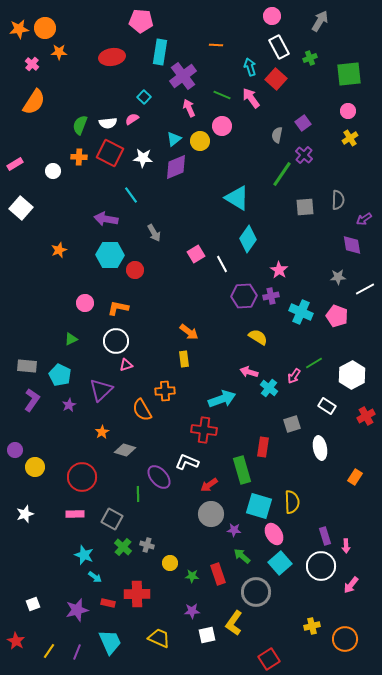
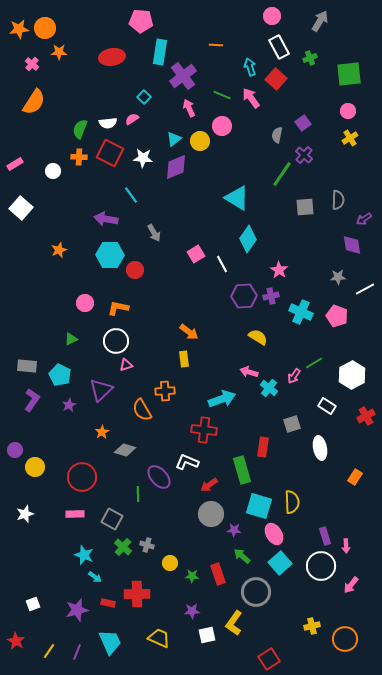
green semicircle at (80, 125): moved 4 px down
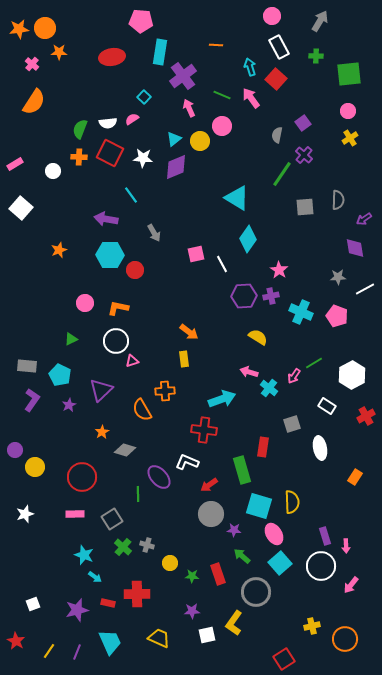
green cross at (310, 58): moved 6 px right, 2 px up; rotated 24 degrees clockwise
purple diamond at (352, 245): moved 3 px right, 3 px down
pink square at (196, 254): rotated 18 degrees clockwise
pink triangle at (126, 365): moved 6 px right, 4 px up
gray square at (112, 519): rotated 30 degrees clockwise
red square at (269, 659): moved 15 px right
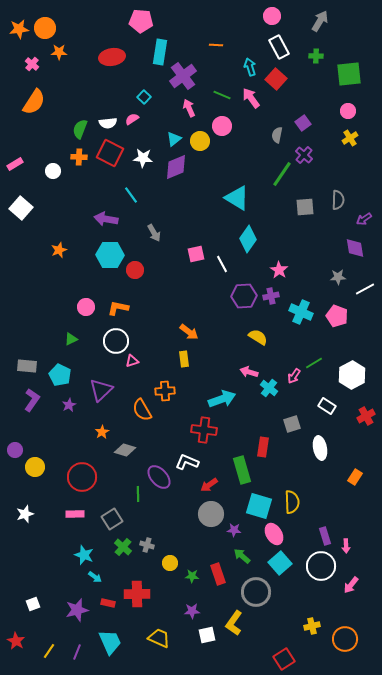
pink circle at (85, 303): moved 1 px right, 4 px down
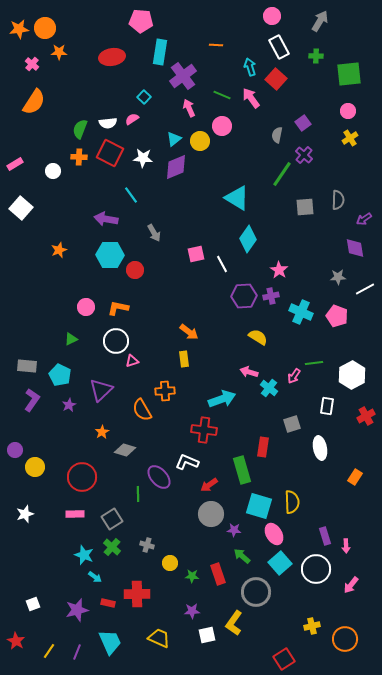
green line at (314, 363): rotated 24 degrees clockwise
white rectangle at (327, 406): rotated 66 degrees clockwise
green cross at (123, 547): moved 11 px left
white circle at (321, 566): moved 5 px left, 3 px down
